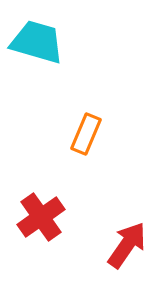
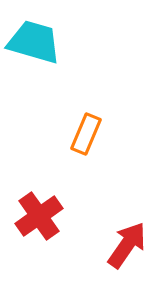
cyan trapezoid: moved 3 px left
red cross: moved 2 px left, 1 px up
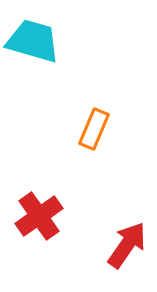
cyan trapezoid: moved 1 px left, 1 px up
orange rectangle: moved 8 px right, 5 px up
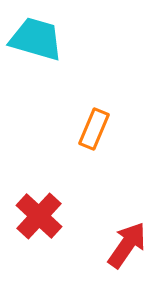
cyan trapezoid: moved 3 px right, 2 px up
red cross: rotated 12 degrees counterclockwise
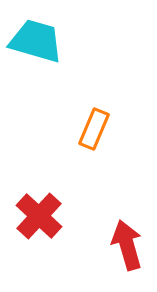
cyan trapezoid: moved 2 px down
red arrow: rotated 51 degrees counterclockwise
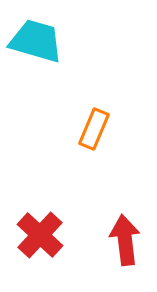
red cross: moved 1 px right, 19 px down
red arrow: moved 2 px left, 5 px up; rotated 9 degrees clockwise
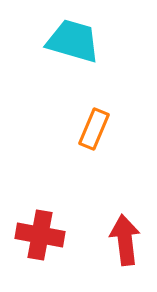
cyan trapezoid: moved 37 px right
red cross: rotated 33 degrees counterclockwise
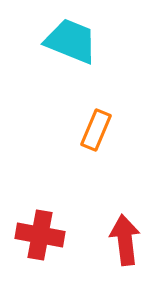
cyan trapezoid: moved 2 px left; rotated 6 degrees clockwise
orange rectangle: moved 2 px right, 1 px down
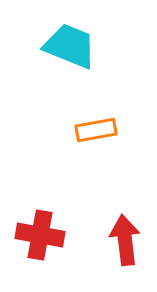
cyan trapezoid: moved 1 px left, 5 px down
orange rectangle: rotated 57 degrees clockwise
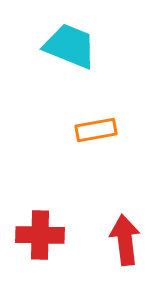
red cross: rotated 9 degrees counterclockwise
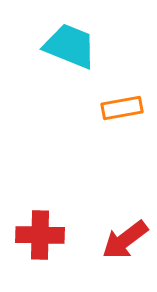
orange rectangle: moved 26 px right, 22 px up
red arrow: rotated 120 degrees counterclockwise
